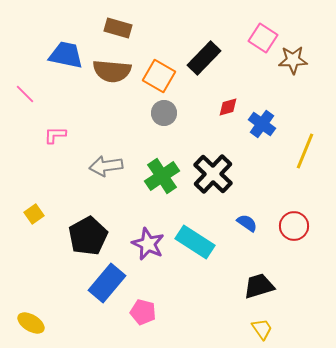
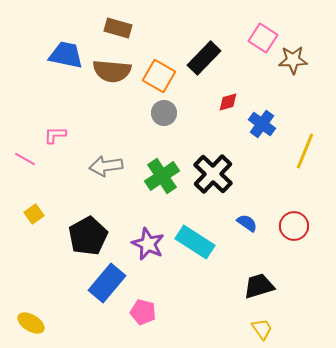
pink line: moved 65 px down; rotated 15 degrees counterclockwise
red diamond: moved 5 px up
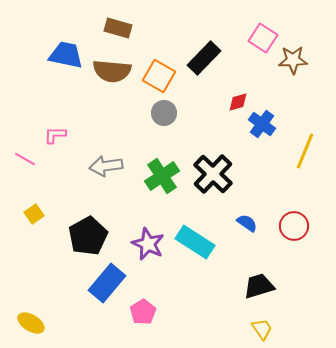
red diamond: moved 10 px right
pink pentagon: rotated 25 degrees clockwise
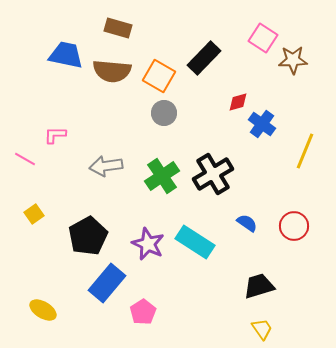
black cross: rotated 15 degrees clockwise
yellow ellipse: moved 12 px right, 13 px up
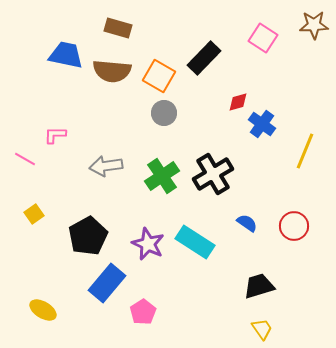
brown star: moved 21 px right, 35 px up
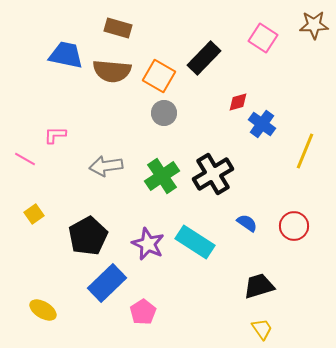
blue rectangle: rotated 6 degrees clockwise
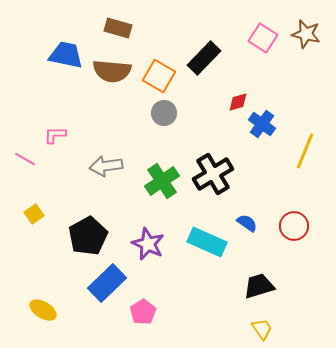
brown star: moved 8 px left, 9 px down; rotated 16 degrees clockwise
green cross: moved 5 px down
cyan rectangle: moved 12 px right; rotated 9 degrees counterclockwise
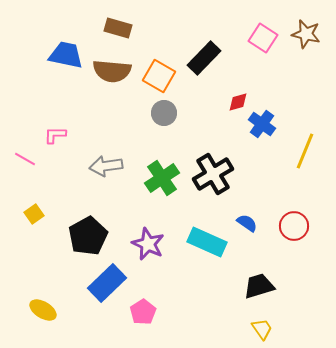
green cross: moved 3 px up
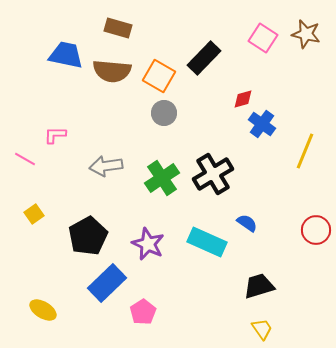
red diamond: moved 5 px right, 3 px up
red circle: moved 22 px right, 4 px down
